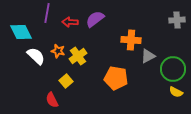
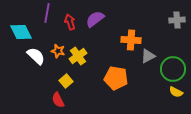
red arrow: rotated 70 degrees clockwise
red semicircle: moved 6 px right
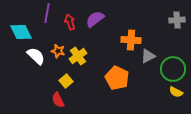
orange pentagon: moved 1 px right; rotated 15 degrees clockwise
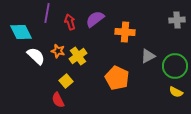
orange cross: moved 6 px left, 8 px up
green circle: moved 2 px right, 3 px up
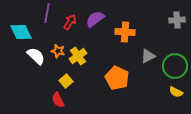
red arrow: rotated 49 degrees clockwise
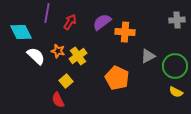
purple semicircle: moved 7 px right, 3 px down
